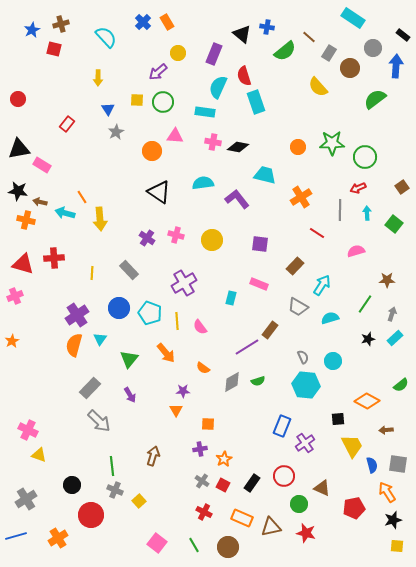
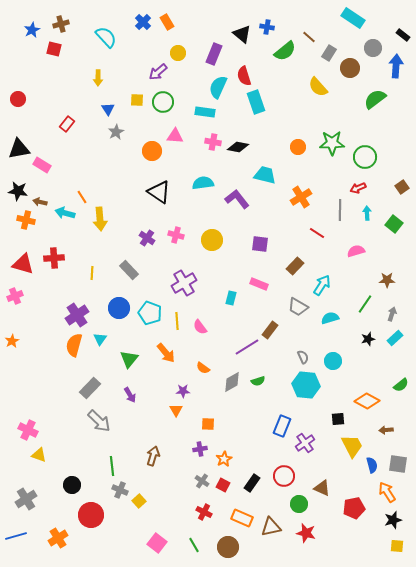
gray cross at (115, 490): moved 5 px right
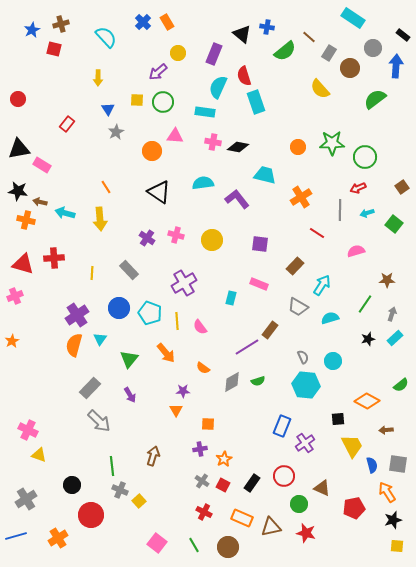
yellow semicircle at (318, 87): moved 2 px right, 2 px down
orange line at (82, 197): moved 24 px right, 10 px up
cyan arrow at (367, 213): rotated 104 degrees counterclockwise
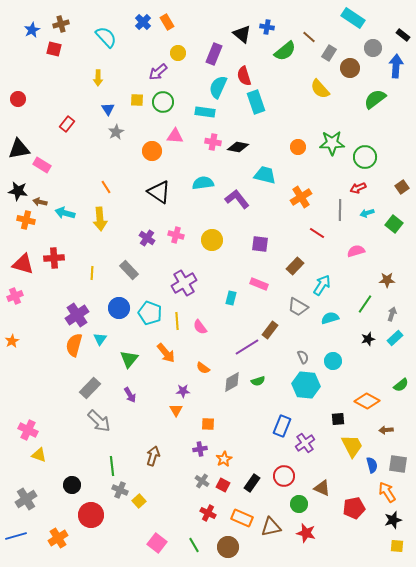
red cross at (204, 512): moved 4 px right, 1 px down
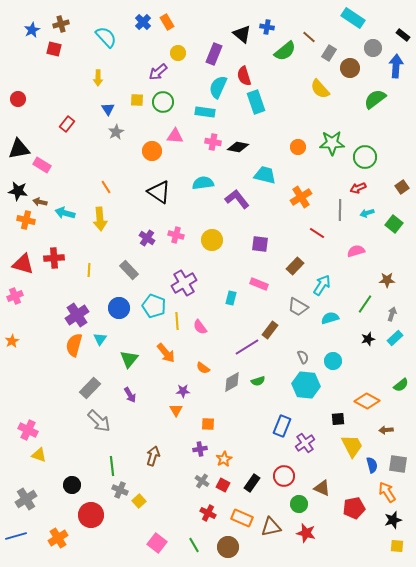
yellow line at (92, 273): moved 3 px left, 3 px up
cyan pentagon at (150, 313): moved 4 px right, 7 px up
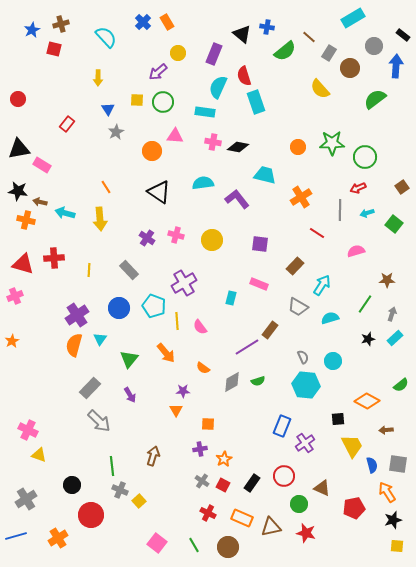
cyan rectangle at (353, 18): rotated 65 degrees counterclockwise
gray circle at (373, 48): moved 1 px right, 2 px up
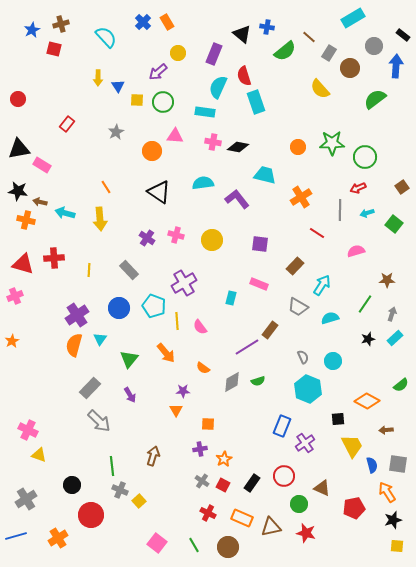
blue triangle at (108, 109): moved 10 px right, 23 px up
cyan hexagon at (306, 385): moved 2 px right, 4 px down; rotated 16 degrees clockwise
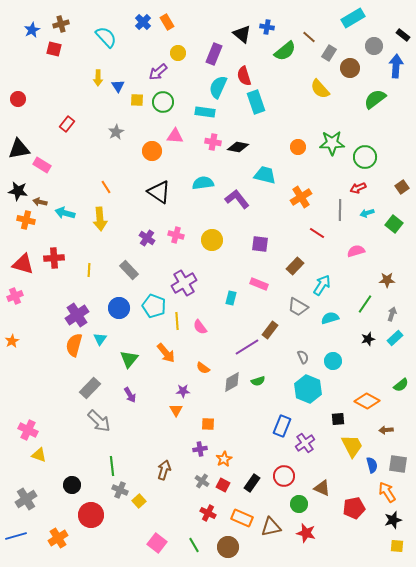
brown arrow at (153, 456): moved 11 px right, 14 px down
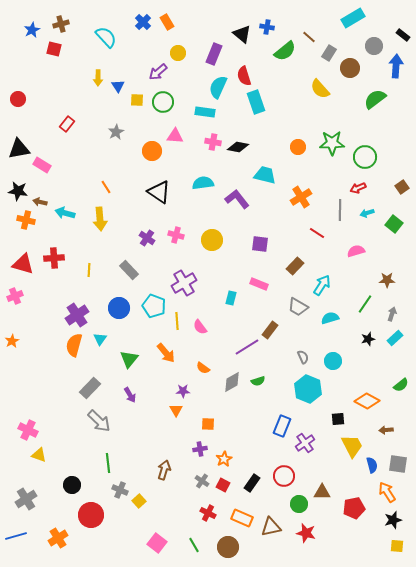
green line at (112, 466): moved 4 px left, 3 px up
brown triangle at (322, 488): moved 4 px down; rotated 24 degrees counterclockwise
